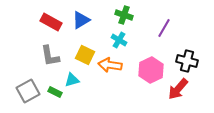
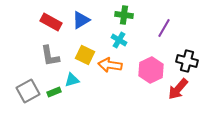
green cross: rotated 12 degrees counterclockwise
green rectangle: moved 1 px left; rotated 48 degrees counterclockwise
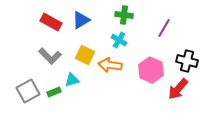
gray L-shape: rotated 35 degrees counterclockwise
pink hexagon: rotated 10 degrees counterclockwise
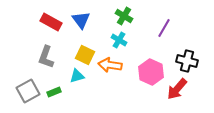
green cross: moved 1 px down; rotated 24 degrees clockwise
blue triangle: rotated 36 degrees counterclockwise
gray L-shape: moved 4 px left, 1 px down; rotated 65 degrees clockwise
pink hexagon: moved 2 px down
cyan triangle: moved 5 px right, 4 px up
red arrow: moved 1 px left
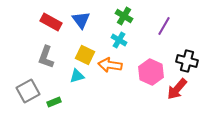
purple line: moved 2 px up
green rectangle: moved 10 px down
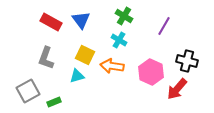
gray L-shape: moved 1 px down
orange arrow: moved 2 px right, 1 px down
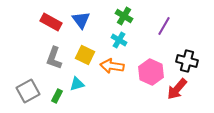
gray L-shape: moved 8 px right
cyan triangle: moved 8 px down
green rectangle: moved 3 px right, 6 px up; rotated 40 degrees counterclockwise
